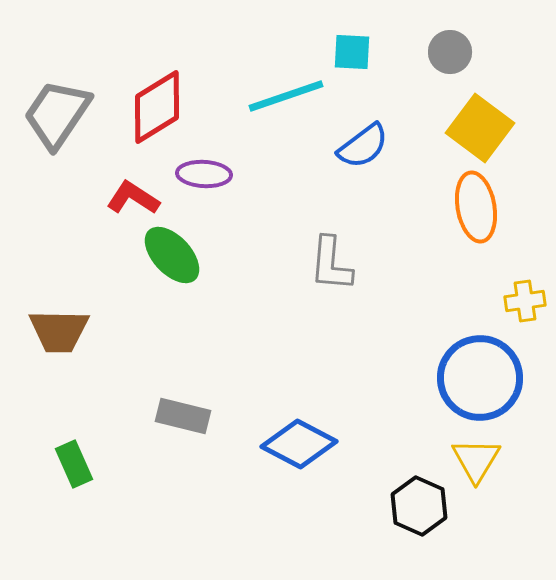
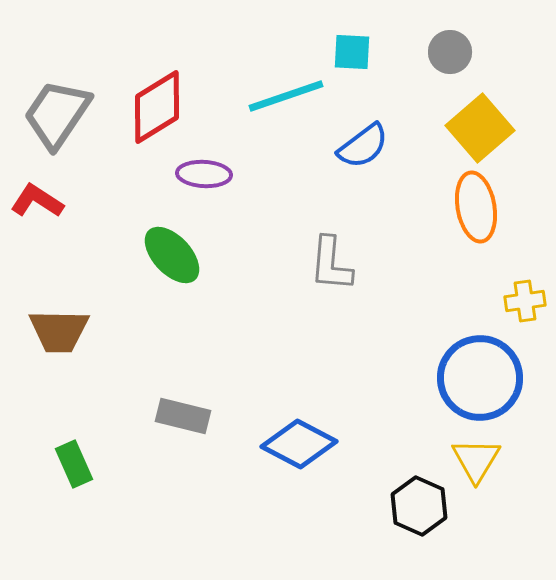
yellow square: rotated 12 degrees clockwise
red L-shape: moved 96 px left, 3 px down
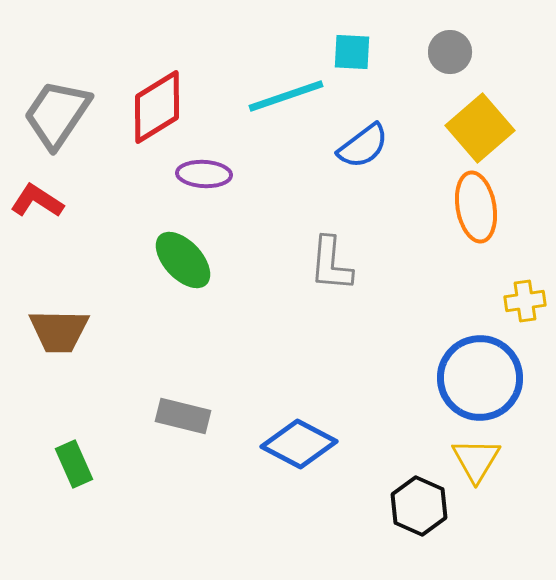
green ellipse: moved 11 px right, 5 px down
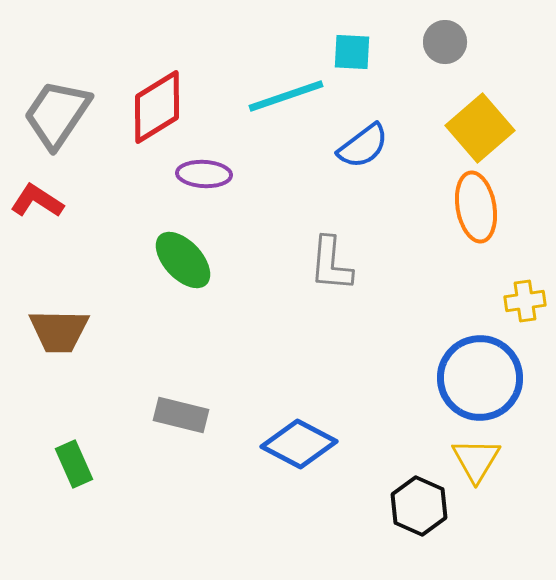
gray circle: moved 5 px left, 10 px up
gray rectangle: moved 2 px left, 1 px up
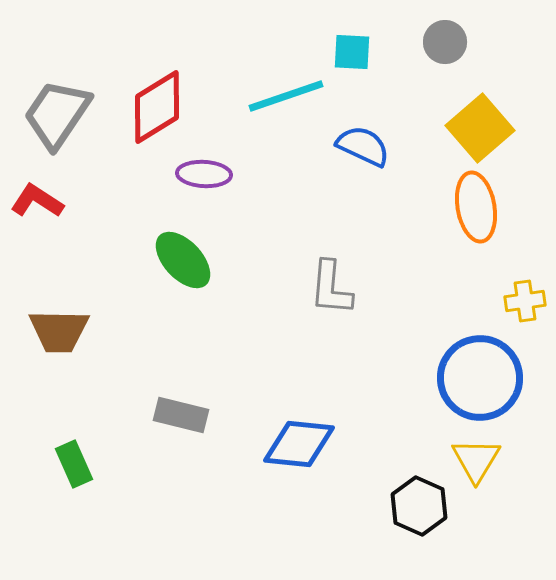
blue semicircle: rotated 118 degrees counterclockwise
gray L-shape: moved 24 px down
blue diamond: rotated 22 degrees counterclockwise
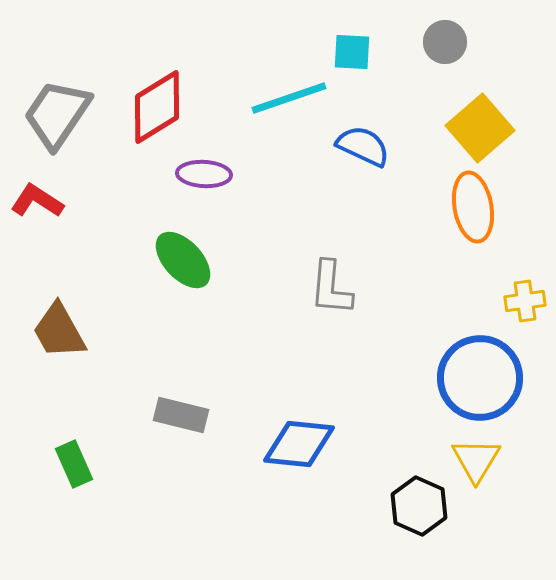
cyan line: moved 3 px right, 2 px down
orange ellipse: moved 3 px left
brown trapezoid: rotated 60 degrees clockwise
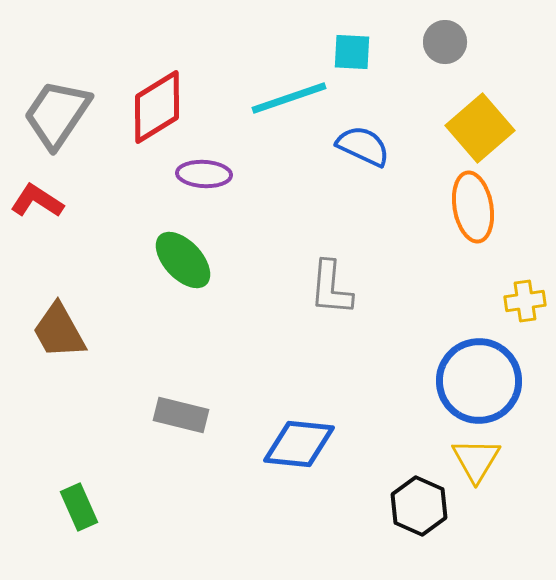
blue circle: moved 1 px left, 3 px down
green rectangle: moved 5 px right, 43 px down
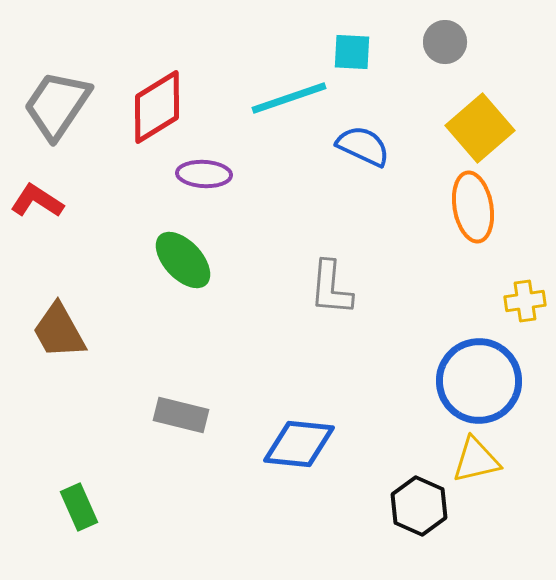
gray trapezoid: moved 9 px up
yellow triangle: rotated 46 degrees clockwise
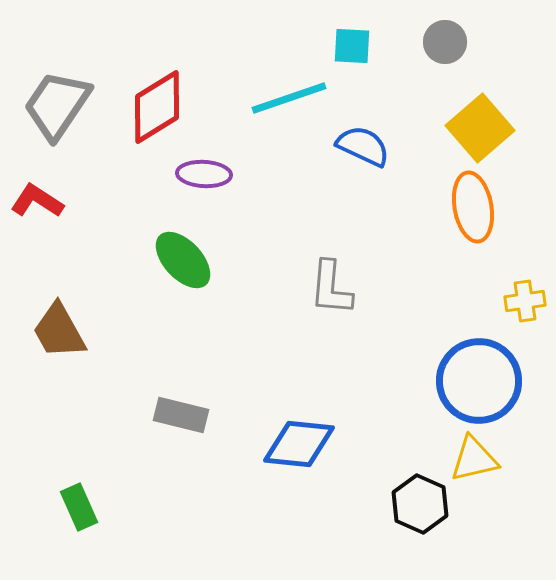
cyan square: moved 6 px up
yellow triangle: moved 2 px left, 1 px up
black hexagon: moved 1 px right, 2 px up
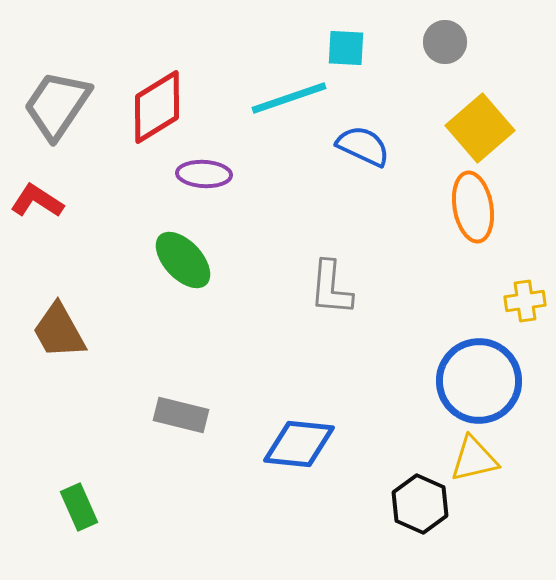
cyan square: moved 6 px left, 2 px down
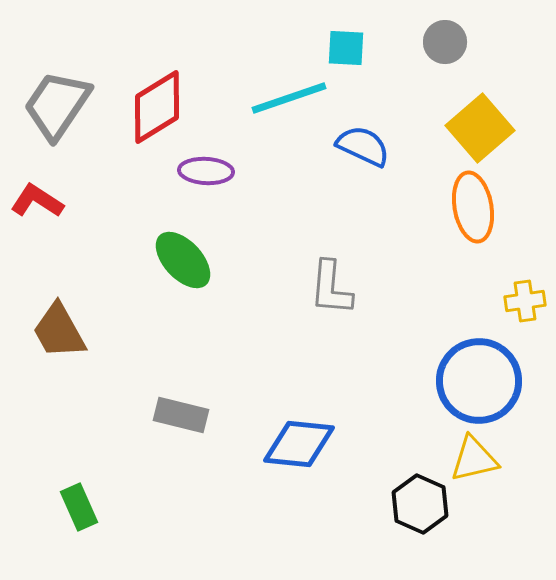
purple ellipse: moved 2 px right, 3 px up
